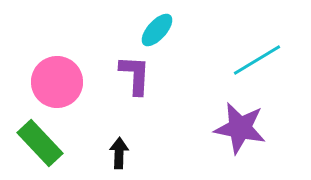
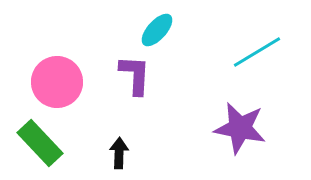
cyan line: moved 8 px up
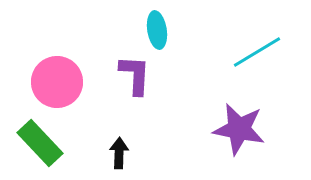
cyan ellipse: rotated 51 degrees counterclockwise
purple star: moved 1 px left, 1 px down
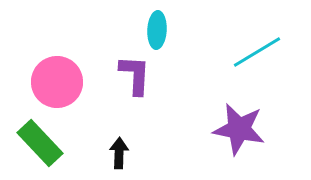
cyan ellipse: rotated 12 degrees clockwise
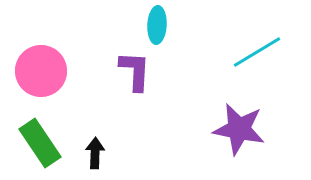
cyan ellipse: moved 5 px up
purple L-shape: moved 4 px up
pink circle: moved 16 px left, 11 px up
green rectangle: rotated 9 degrees clockwise
black arrow: moved 24 px left
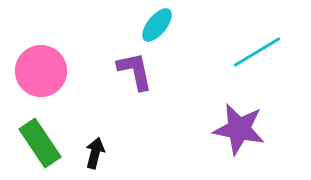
cyan ellipse: rotated 36 degrees clockwise
purple L-shape: rotated 15 degrees counterclockwise
black arrow: rotated 12 degrees clockwise
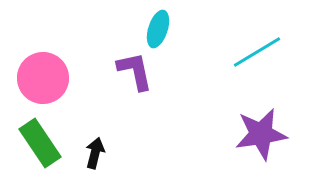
cyan ellipse: moved 1 px right, 4 px down; rotated 21 degrees counterclockwise
pink circle: moved 2 px right, 7 px down
purple star: moved 22 px right, 5 px down; rotated 20 degrees counterclockwise
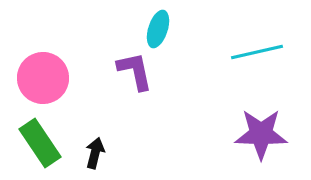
cyan line: rotated 18 degrees clockwise
purple star: rotated 10 degrees clockwise
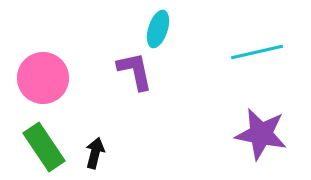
purple star: rotated 10 degrees clockwise
green rectangle: moved 4 px right, 4 px down
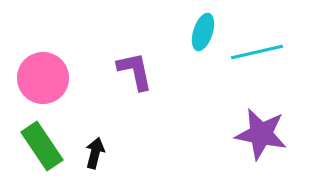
cyan ellipse: moved 45 px right, 3 px down
green rectangle: moved 2 px left, 1 px up
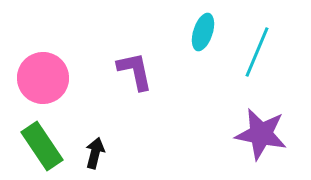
cyan line: rotated 54 degrees counterclockwise
